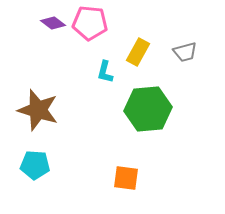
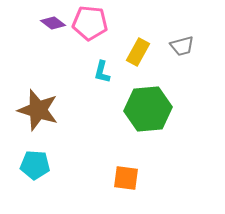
gray trapezoid: moved 3 px left, 6 px up
cyan L-shape: moved 3 px left
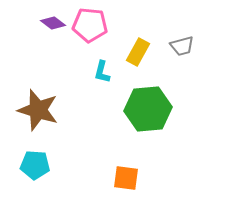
pink pentagon: moved 2 px down
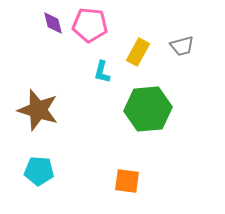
purple diamond: rotated 40 degrees clockwise
cyan pentagon: moved 4 px right, 6 px down
orange square: moved 1 px right, 3 px down
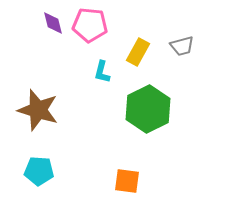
green hexagon: rotated 21 degrees counterclockwise
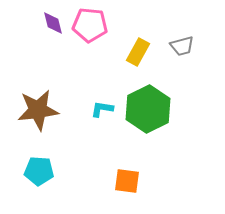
cyan L-shape: moved 37 px down; rotated 85 degrees clockwise
brown star: rotated 24 degrees counterclockwise
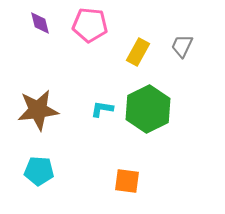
purple diamond: moved 13 px left
gray trapezoid: rotated 130 degrees clockwise
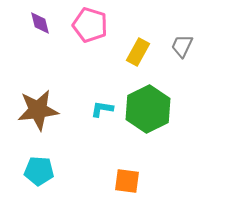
pink pentagon: rotated 12 degrees clockwise
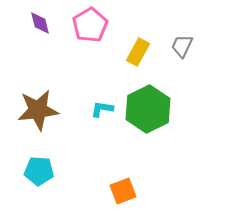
pink pentagon: rotated 24 degrees clockwise
orange square: moved 4 px left, 10 px down; rotated 28 degrees counterclockwise
